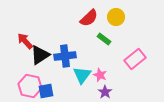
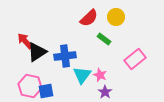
black triangle: moved 3 px left, 3 px up
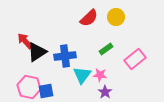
green rectangle: moved 2 px right, 10 px down; rotated 72 degrees counterclockwise
pink star: rotated 16 degrees counterclockwise
pink hexagon: moved 1 px left, 1 px down
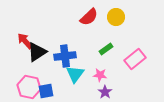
red semicircle: moved 1 px up
cyan triangle: moved 7 px left, 1 px up
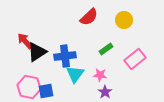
yellow circle: moved 8 px right, 3 px down
